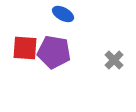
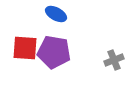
blue ellipse: moved 7 px left
gray cross: rotated 24 degrees clockwise
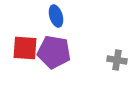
blue ellipse: moved 2 px down; rotated 45 degrees clockwise
gray cross: moved 3 px right; rotated 30 degrees clockwise
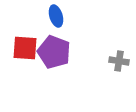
purple pentagon: rotated 12 degrees clockwise
gray cross: moved 2 px right, 1 px down
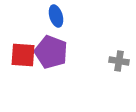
red square: moved 2 px left, 7 px down
purple pentagon: moved 3 px left
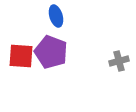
red square: moved 2 px left, 1 px down
gray cross: rotated 24 degrees counterclockwise
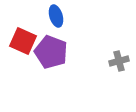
red square: moved 2 px right, 15 px up; rotated 20 degrees clockwise
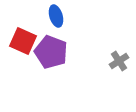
gray cross: rotated 18 degrees counterclockwise
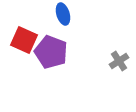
blue ellipse: moved 7 px right, 2 px up
red square: moved 1 px right, 1 px up
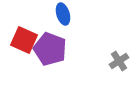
purple pentagon: moved 1 px left, 3 px up
